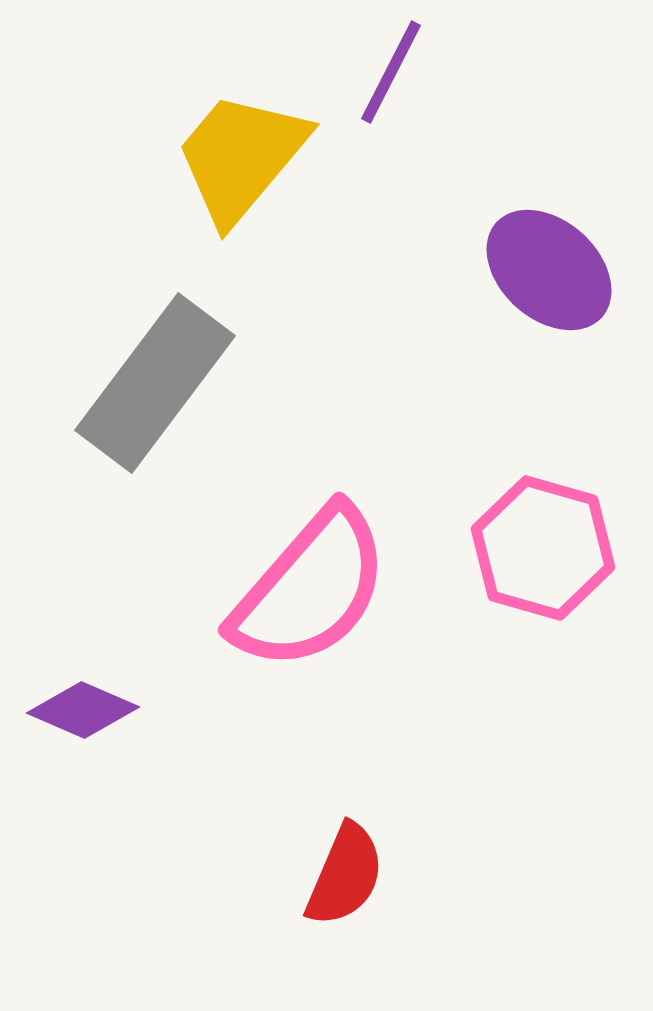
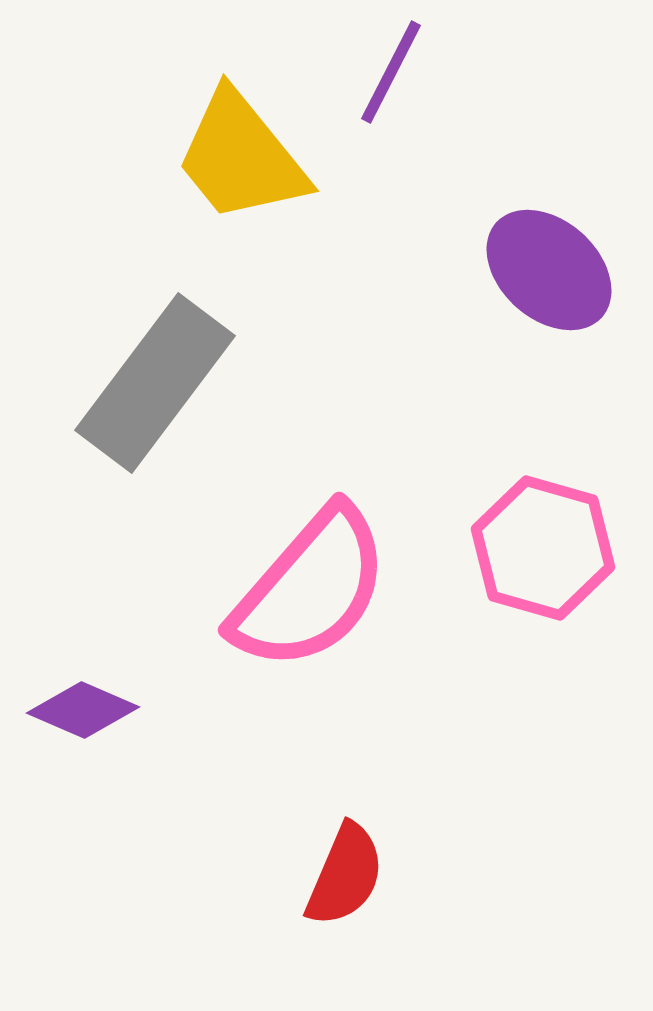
yellow trapezoid: rotated 79 degrees counterclockwise
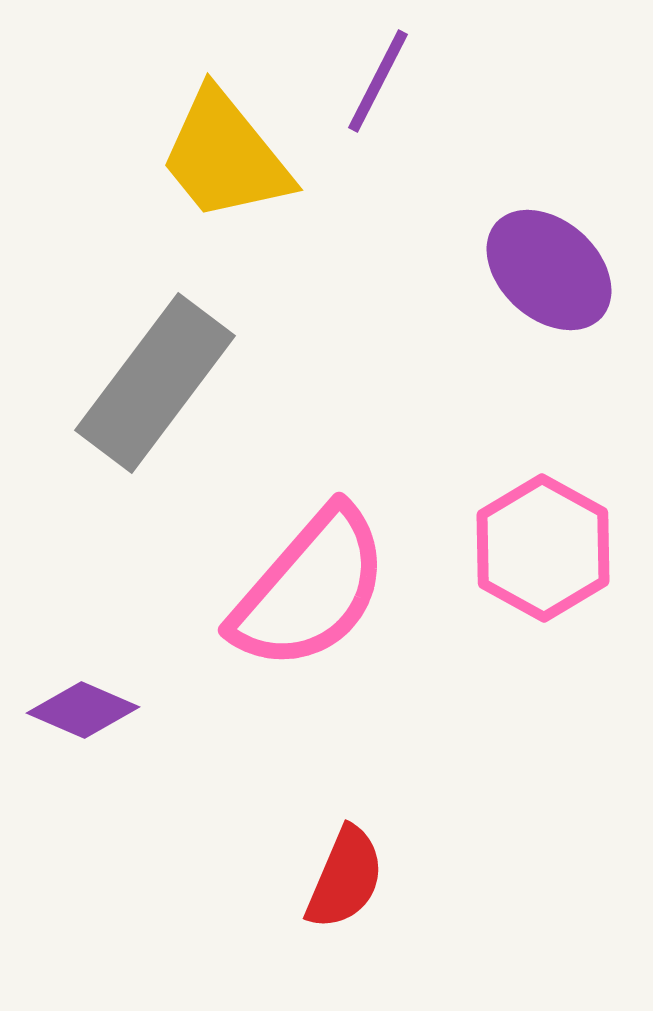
purple line: moved 13 px left, 9 px down
yellow trapezoid: moved 16 px left, 1 px up
pink hexagon: rotated 13 degrees clockwise
red semicircle: moved 3 px down
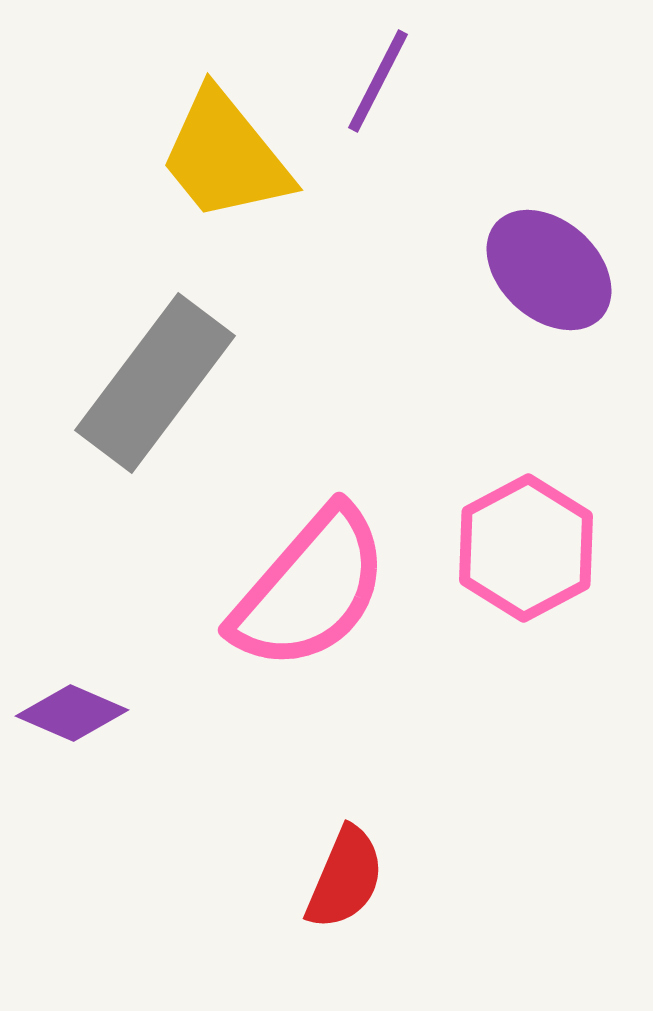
pink hexagon: moved 17 px left; rotated 3 degrees clockwise
purple diamond: moved 11 px left, 3 px down
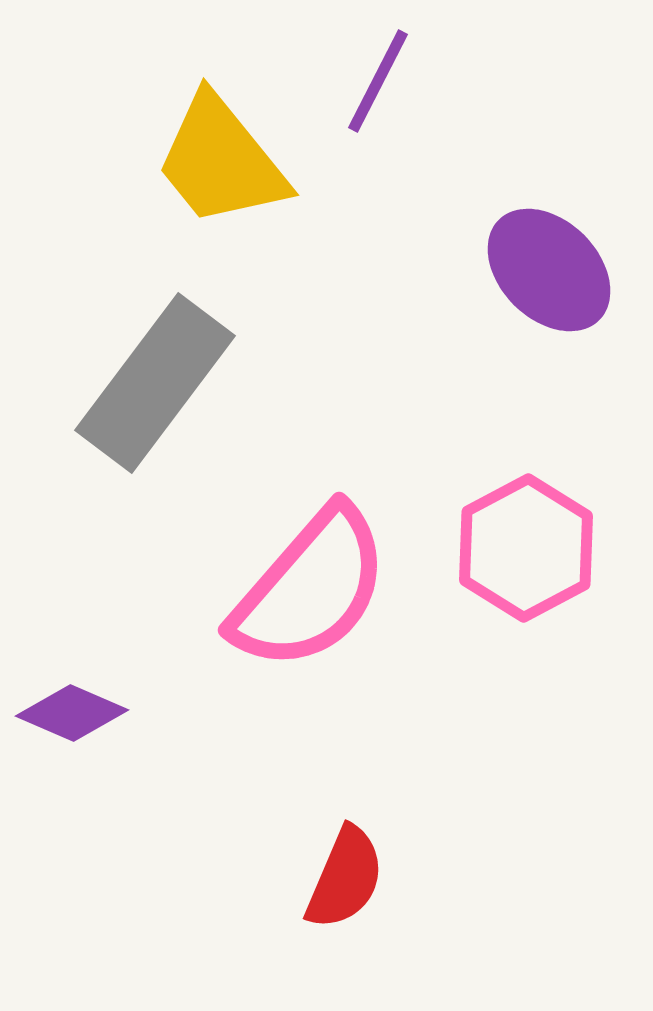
yellow trapezoid: moved 4 px left, 5 px down
purple ellipse: rotated 3 degrees clockwise
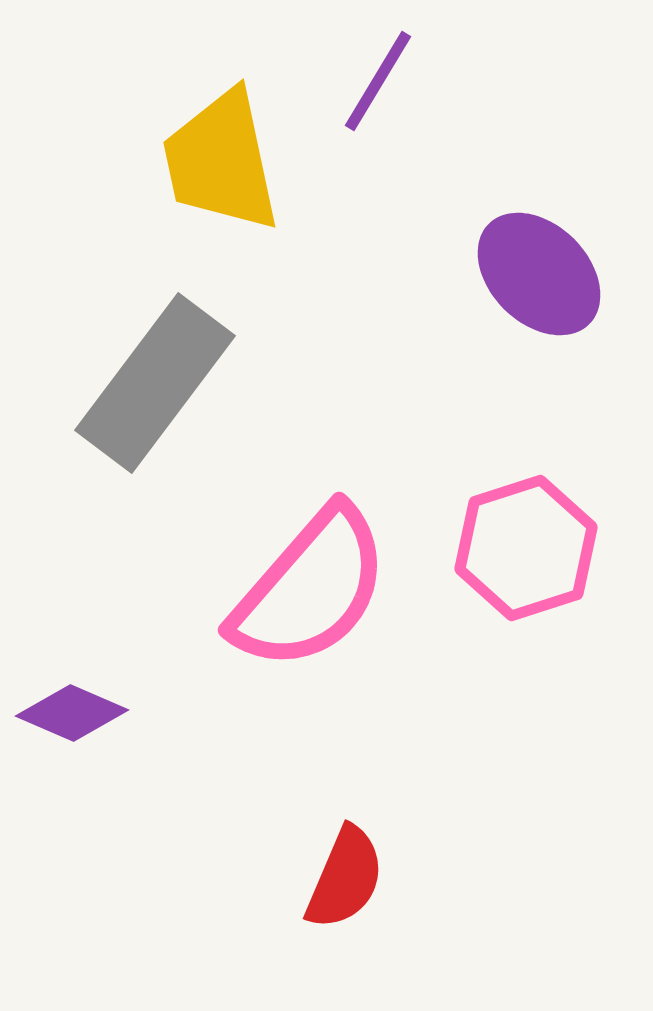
purple line: rotated 4 degrees clockwise
yellow trapezoid: rotated 27 degrees clockwise
purple ellipse: moved 10 px left, 4 px down
pink hexagon: rotated 10 degrees clockwise
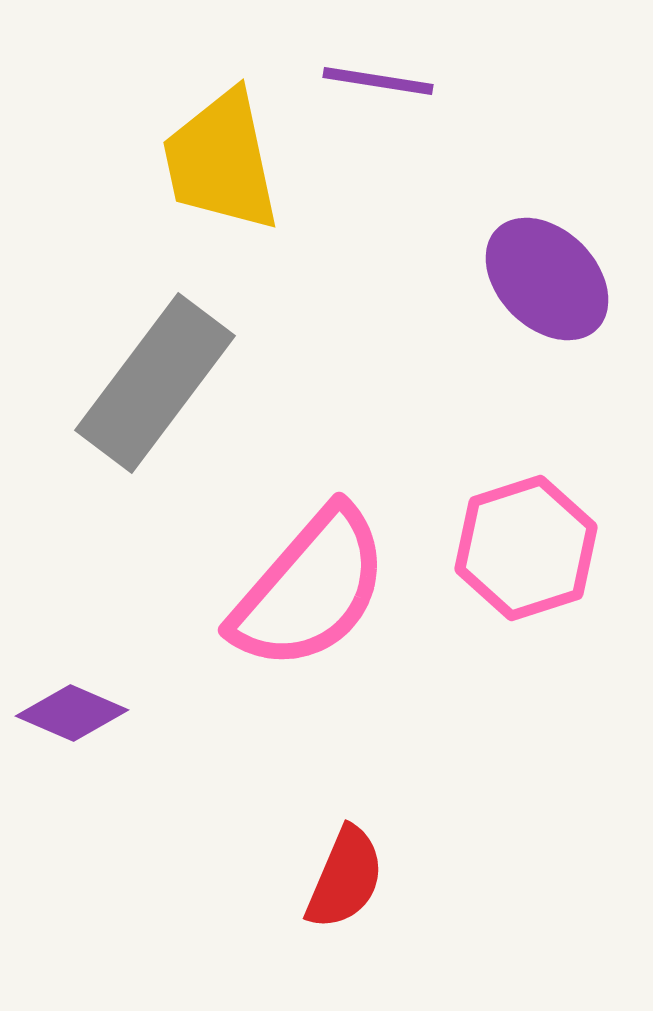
purple line: rotated 68 degrees clockwise
purple ellipse: moved 8 px right, 5 px down
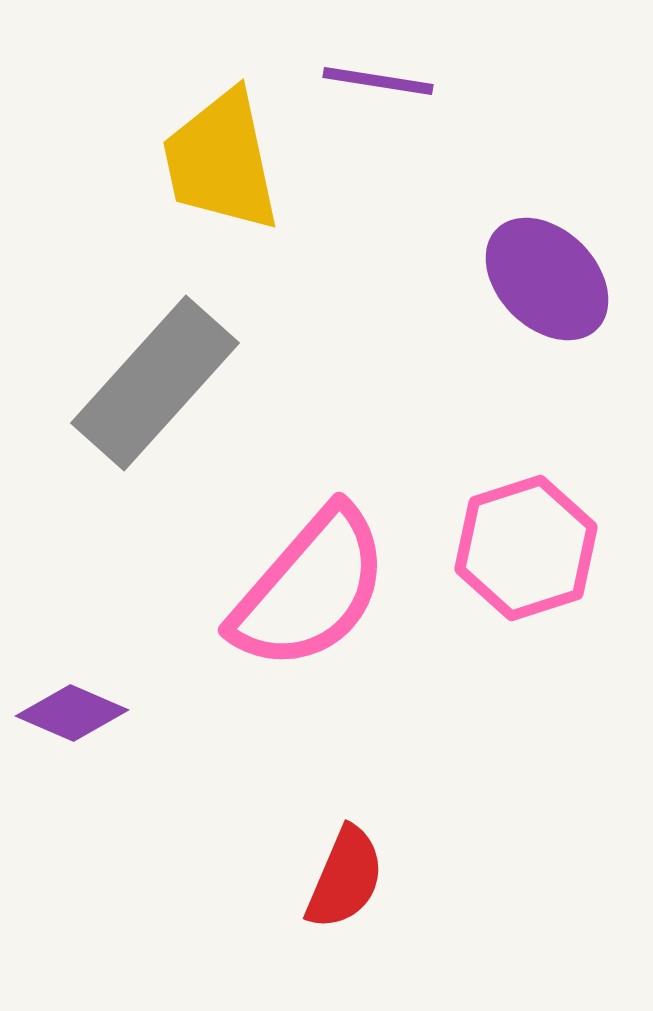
gray rectangle: rotated 5 degrees clockwise
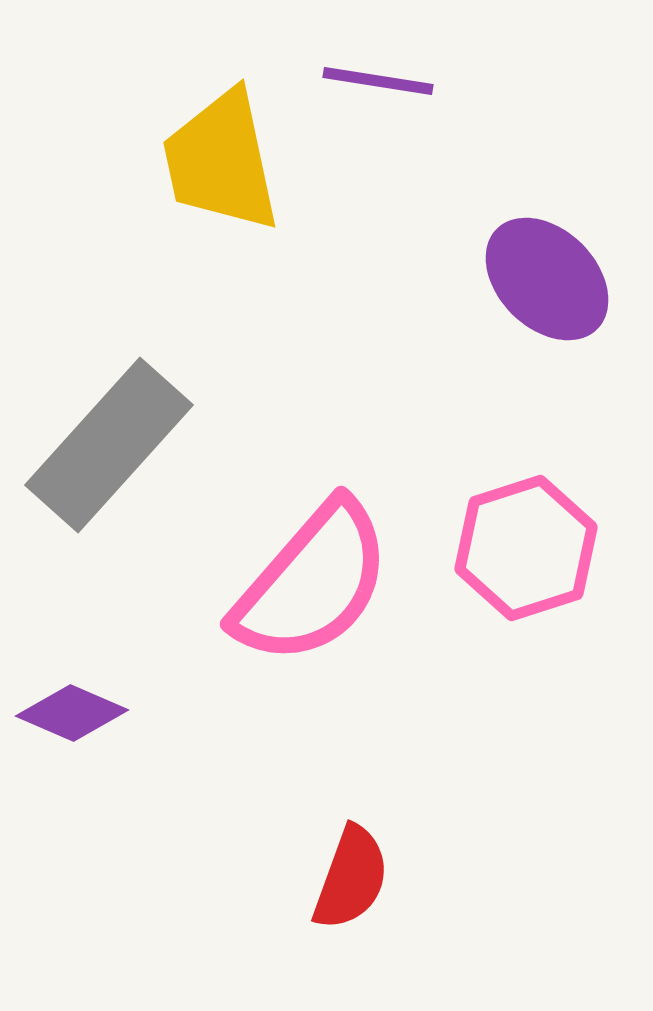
gray rectangle: moved 46 px left, 62 px down
pink semicircle: moved 2 px right, 6 px up
red semicircle: moved 6 px right; rotated 3 degrees counterclockwise
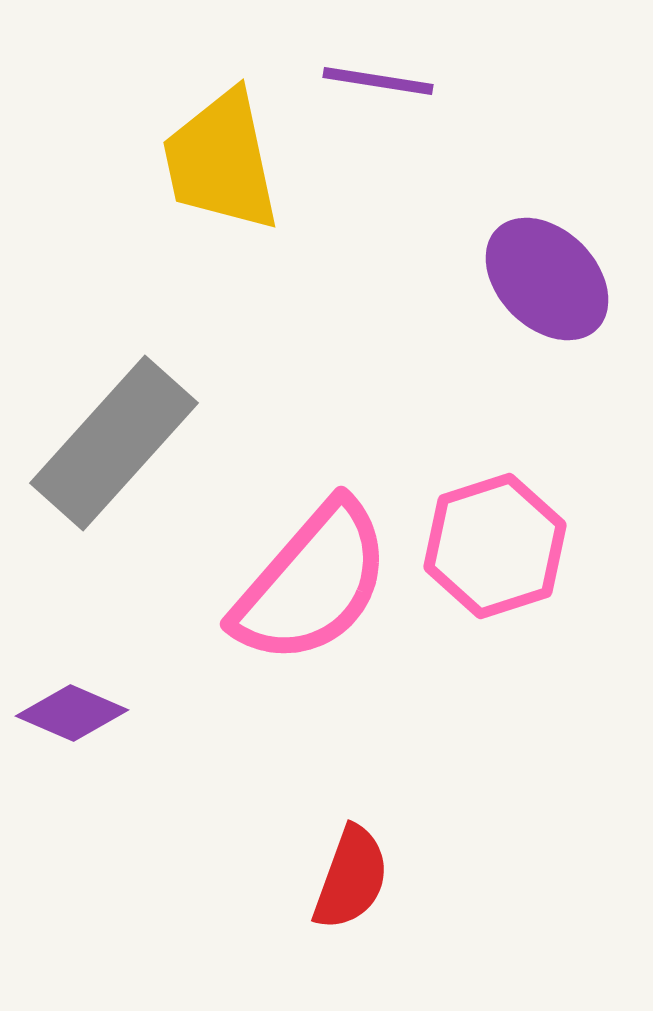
gray rectangle: moved 5 px right, 2 px up
pink hexagon: moved 31 px left, 2 px up
